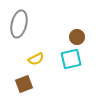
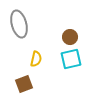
gray ellipse: rotated 28 degrees counterclockwise
brown circle: moved 7 px left
yellow semicircle: rotated 49 degrees counterclockwise
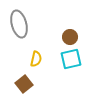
brown square: rotated 18 degrees counterclockwise
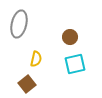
gray ellipse: rotated 28 degrees clockwise
cyan square: moved 4 px right, 5 px down
brown square: moved 3 px right
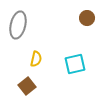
gray ellipse: moved 1 px left, 1 px down
brown circle: moved 17 px right, 19 px up
brown square: moved 2 px down
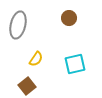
brown circle: moved 18 px left
yellow semicircle: rotated 21 degrees clockwise
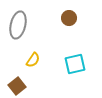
yellow semicircle: moved 3 px left, 1 px down
brown square: moved 10 px left
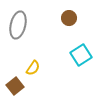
yellow semicircle: moved 8 px down
cyan square: moved 6 px right, 9 px up; rotated 20 degrees counterclockwise
brown square: moved 2 px left
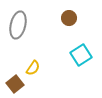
brown square: moved 2 px up
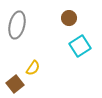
gray ellipse: moved 1 px left
cyan square: moved 1 px left, 9 px up
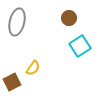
gray ellipse: moved 3 px up
brown square: moved 3 px left, 2 px up; rotated 12 degrees clockwise
